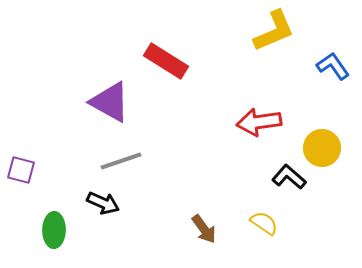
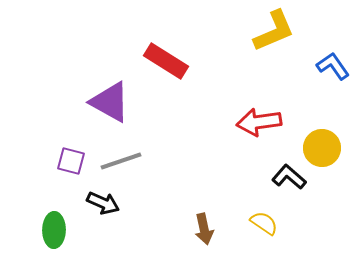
purple square: moved 50 px right, 9 px up
brown arrow: rotated 24 degrees clockwise
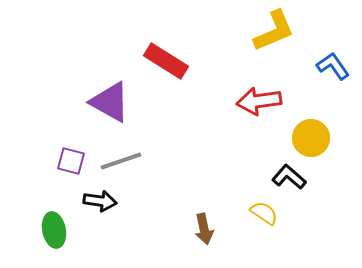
red arrow: moved 21 px up
yellow circle: moved 11 px left, 10 px up
black arrow: moved 3 px left, 2 px up; rotated 16 degrees counterclockwise
yellow semicircle: moved 10 px up
green ellipse: rotated 12 degrees counterclockwise
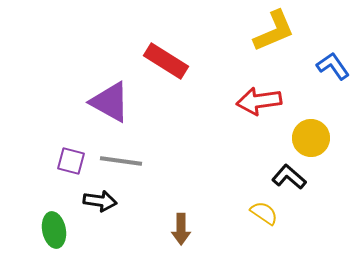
gray line: rotated 27 degrees clockwise
brown arrow: moved 23 px left; rotated 12 degrees clockwise
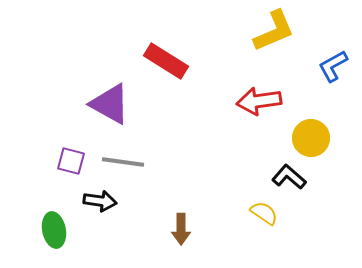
blue L-shape: rotated 84 degrees counterclockwise
purple triangle: moved 2 px down
gray line: moved 2 px right, 1 px down
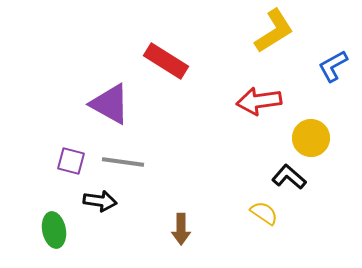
yellow L-shape: rotated 9 degrees counterclockwise
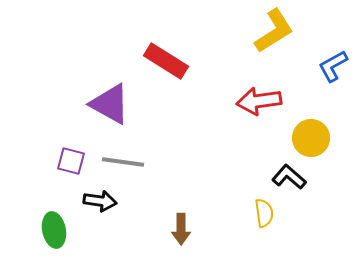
yellow semicircle: rotated 48 degrees clockwise
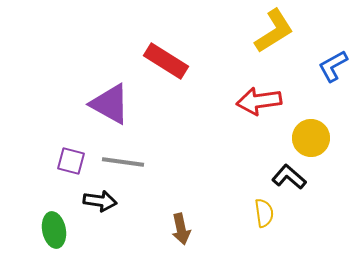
brown arrow: rotated 12 degrees counterclockwise
